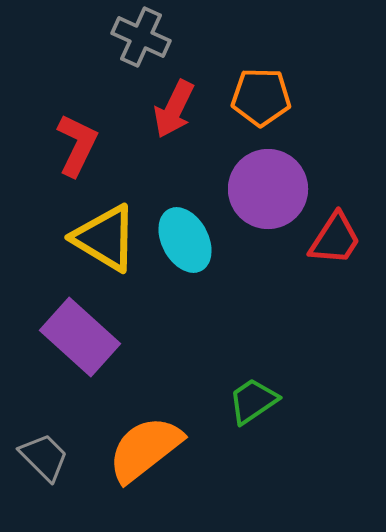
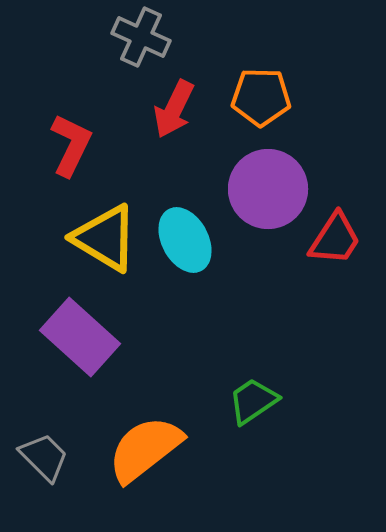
red L-shape: moved 6 px left
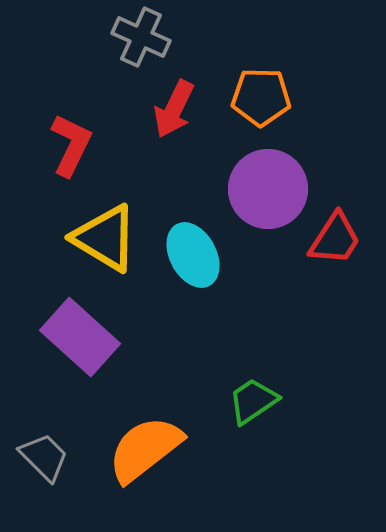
cyan ellipse: moved 8 px right, 15 px down
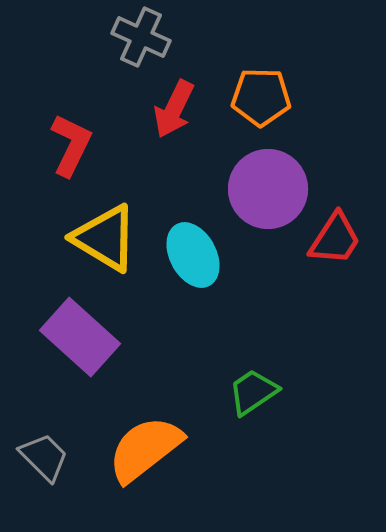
green trapezoid: moved 9 px up
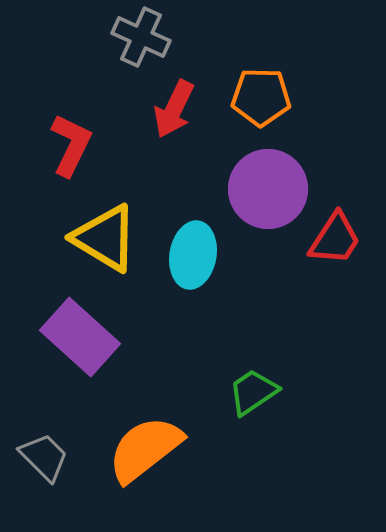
cyan ellipse: rotated 38 degrees clockwise
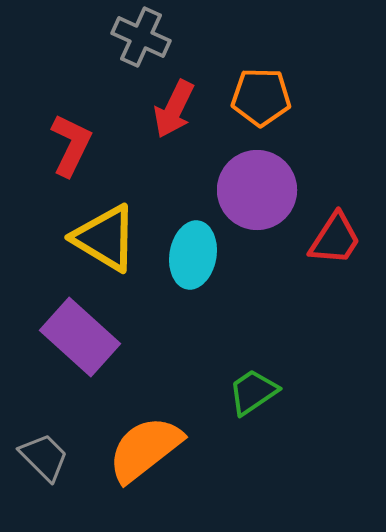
purple circle: moved 11 px left, 1 px down
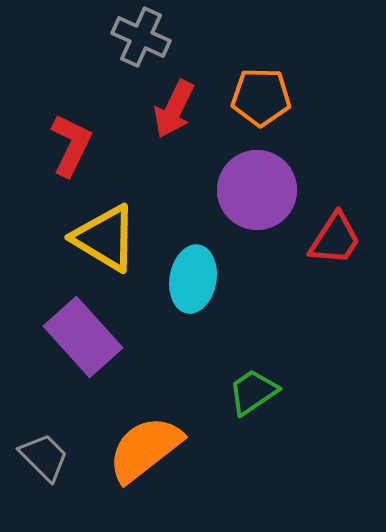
cyan ellipse: moved 24 px down
purple rectangle: moved 3 px right; rotated 6 degrees clockwise
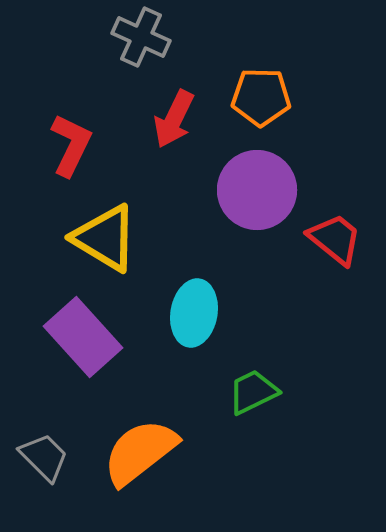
red arrow: moved 10 px down
red trapezoid: rotated 84 degrees counterclockwise
cyan ellipse: moved 1 px right, 34 px down
green trapezoid: rotated 8 degrees clockwise
orange semicircle: moved 5 px left, 3 px down
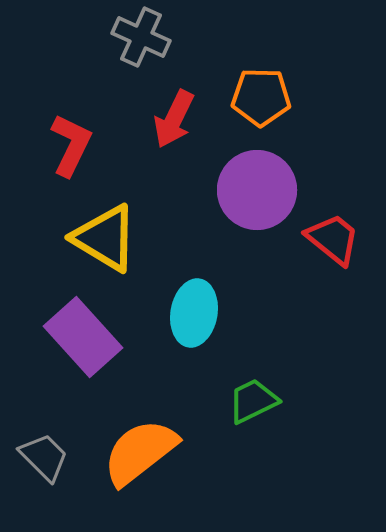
red trapezoid: moved 2 px left
green trapezoid: moved 9 px down
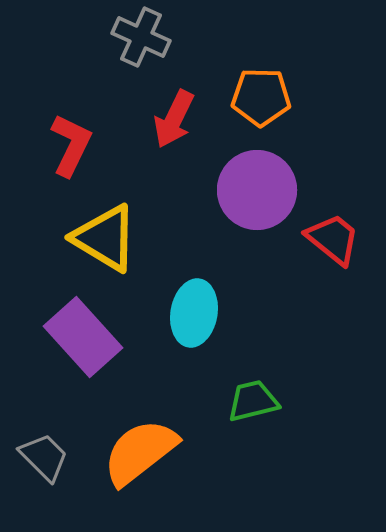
green trapezoid: rotated 12 degrees clockwise
